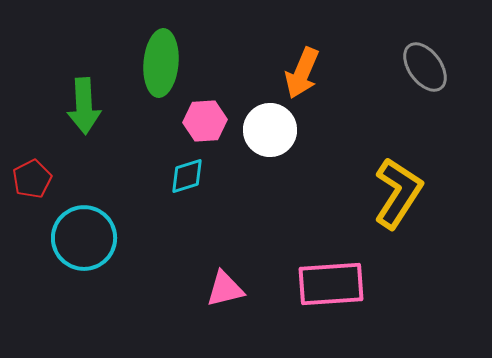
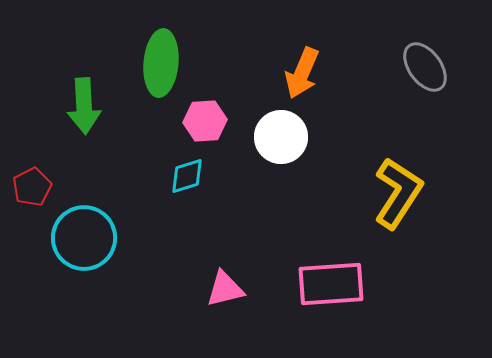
white circle: moved 11 px right, 7 px down
red pentagon: moved 8 px down
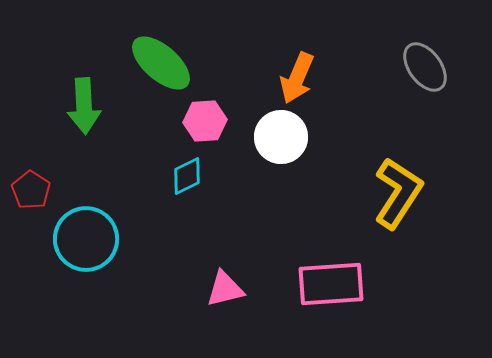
green ellipse: rotated 54 degrees counterclockwise
orange arrow: moved 5 px left, 5 px down
cyan diamond: rotated 9 degrees counterclockwise
red pentagon: moved 1 px left, 3 px down; rotated 12 degrees counterclockwise
cyan circle: moved 2 px right, 1 px down
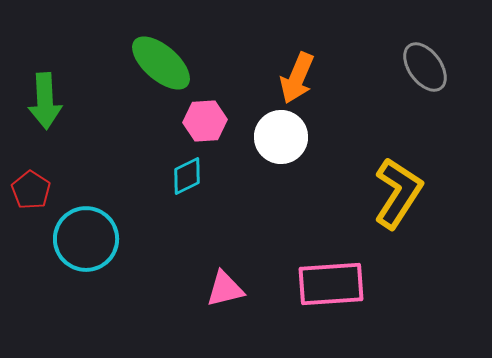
green arrow: moved 39 px left, 5 px up
